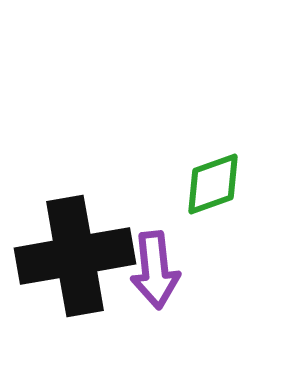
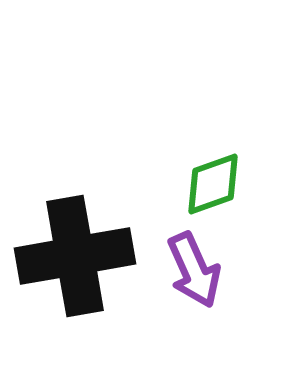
purple arrow: moved 39 px right; rotated 18 degrees counterclockwise
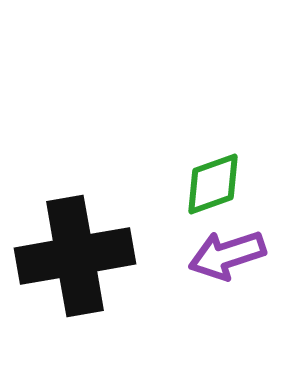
purple arrow: moved 33 px right, 15 px up; rotated 96 degrees clockwise
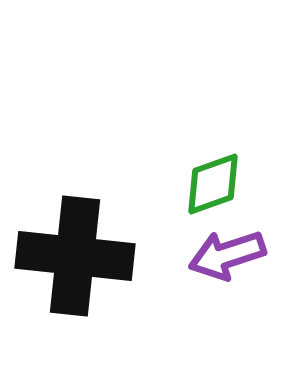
black cross: rotated 16 degrees clockwise
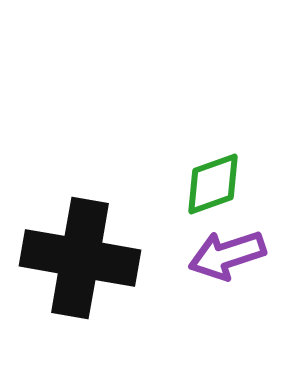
black cross: moved 5 px right, 2 px down; rotated 4 degrees clockwise
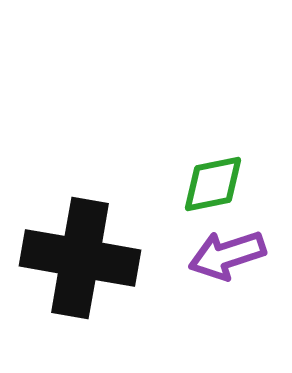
green diamond: rotated 8 degrees clockwise
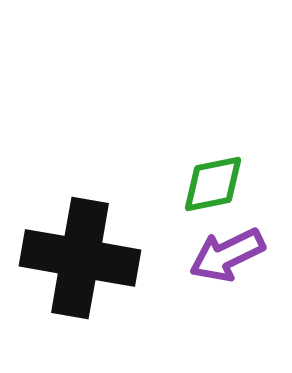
purple arrow: rotated 8 degrees counterclockwise
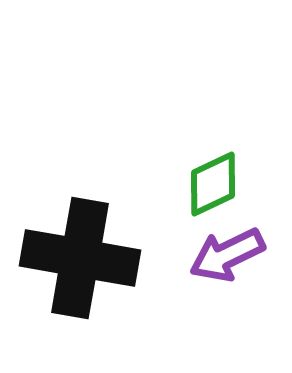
green diamond: rotated 14 degrees counterclockwise
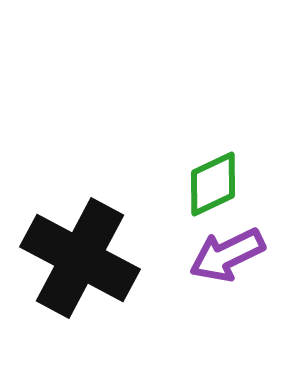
black cross: rotated 18 degrees clockwise
